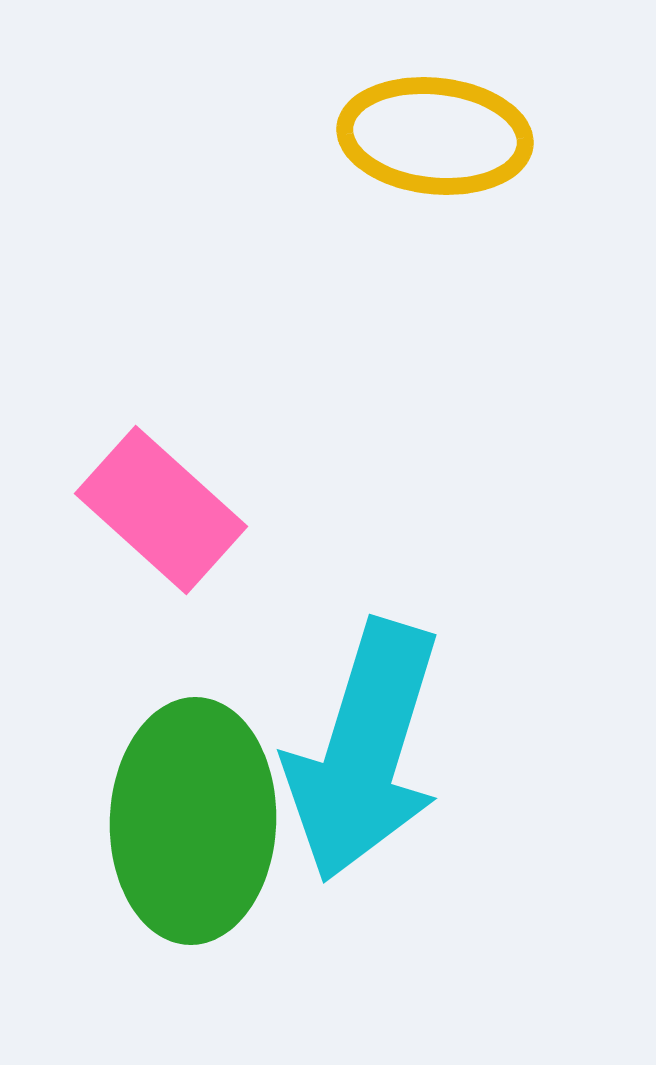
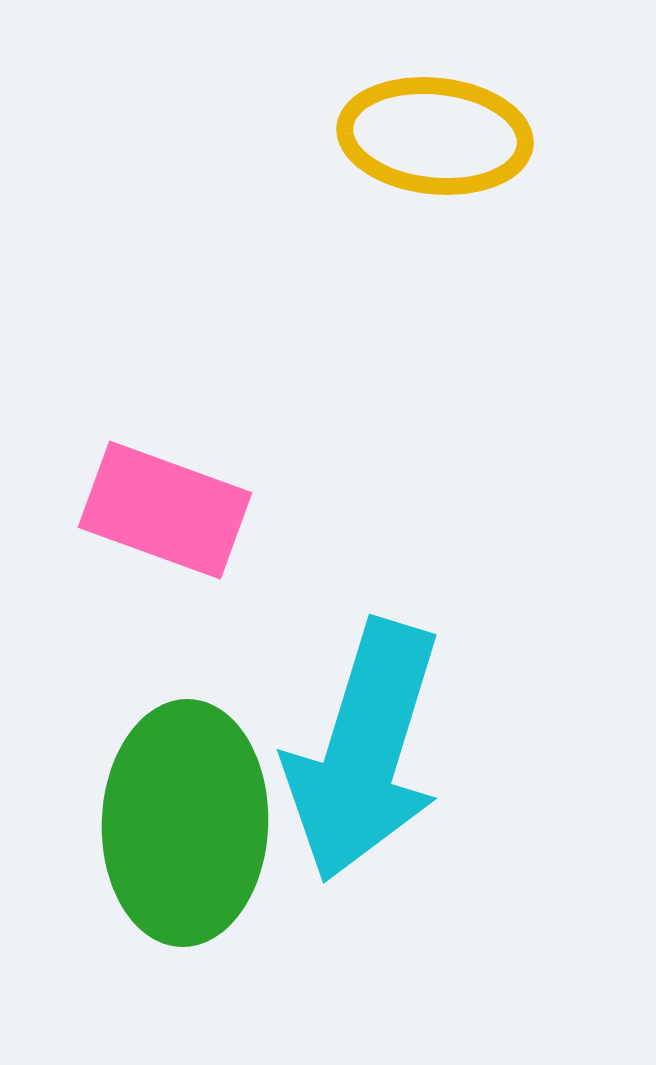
pink rectangle: moved 4 px right; rotated 22 degrees counterclockwise
green ellipse: moved 8 px left, 2 px down
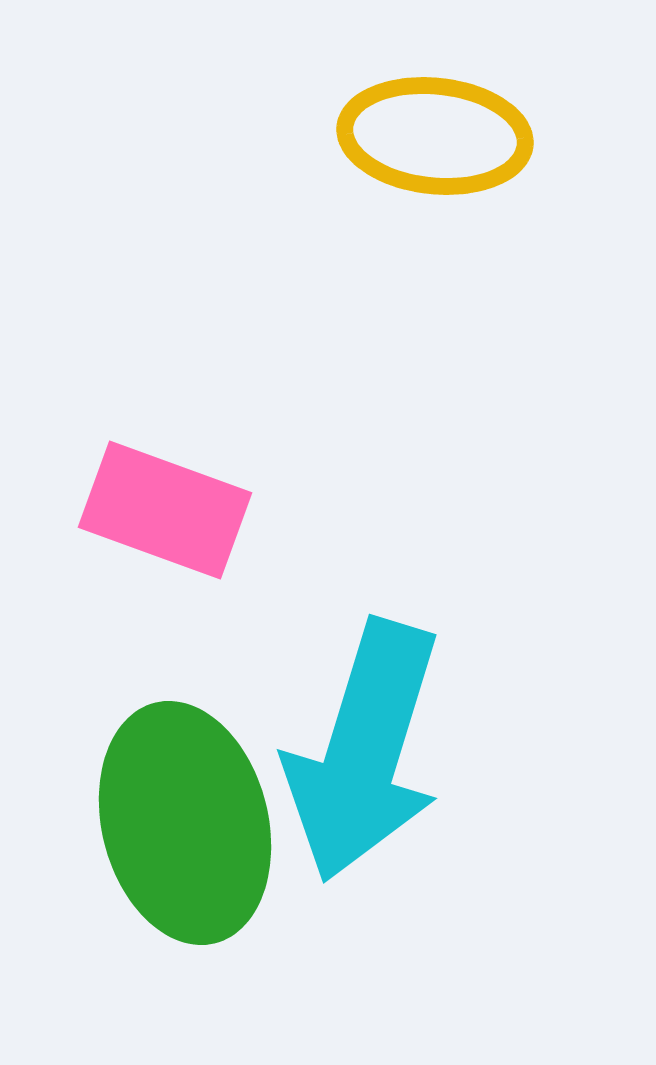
green ellipse: rotated 16 degrees counterclockwise
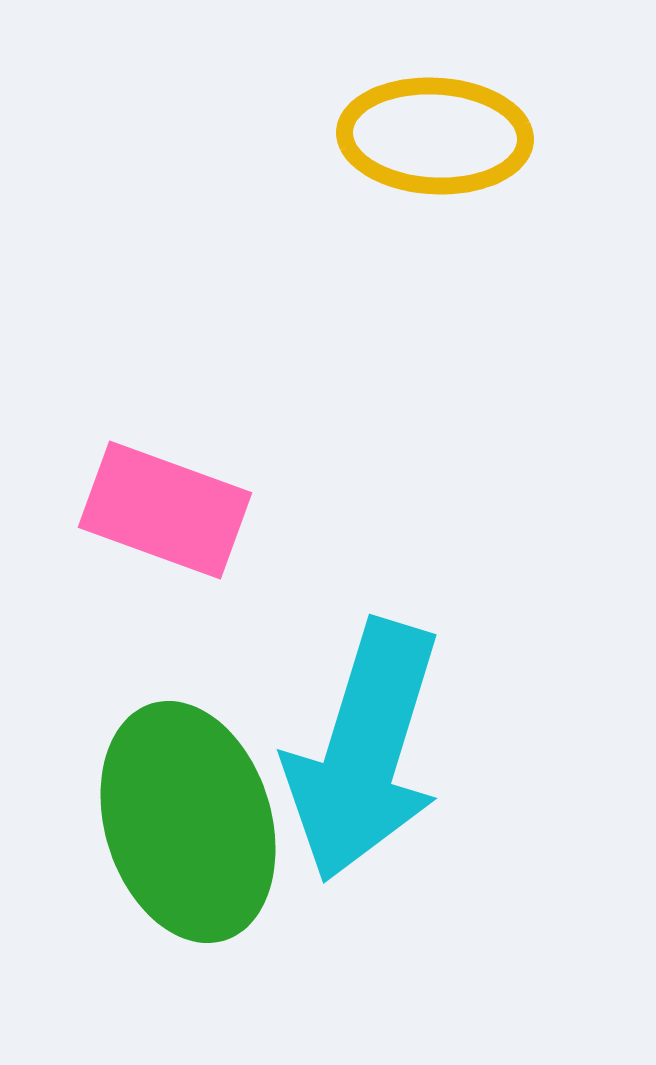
yellow ellipse: rotated 3 degrees counterclockwise
green ellipse: moved 3 px right, 1 px up; rotated 3 degrees counterclockwise
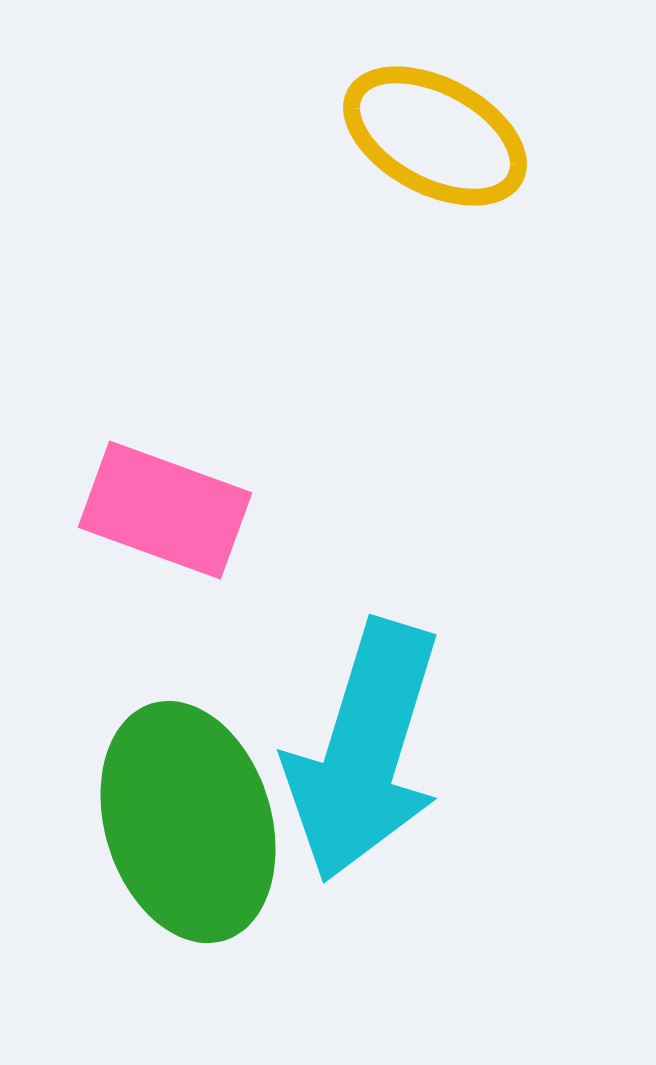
yellow ellipse: rotated 25 degrees clockwise
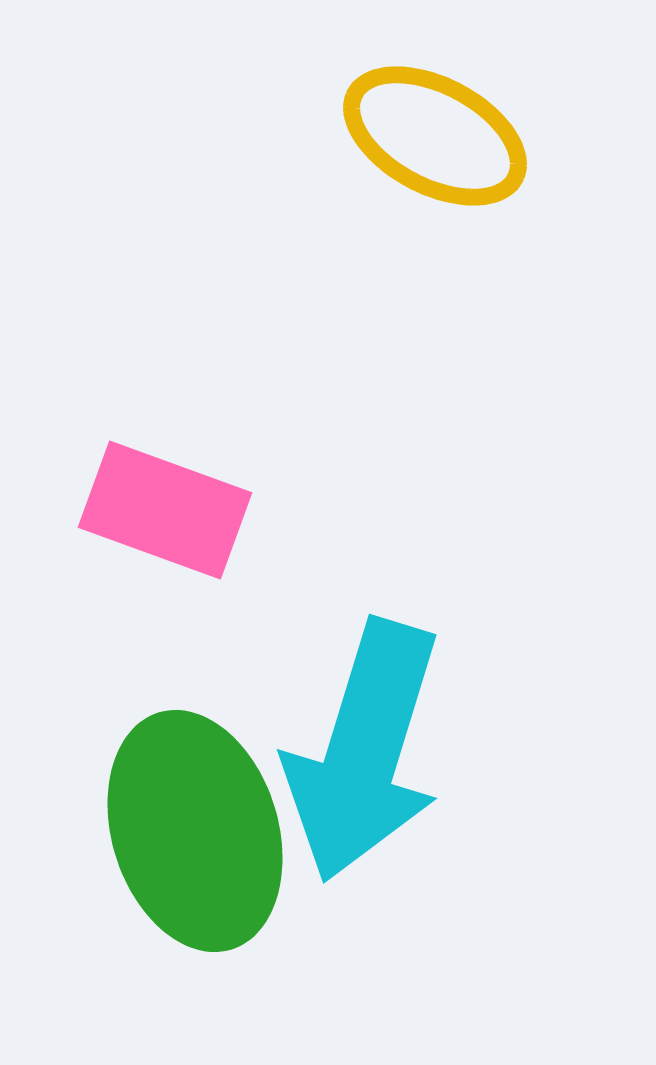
green ellipse: moved 7 px right, 9 px down
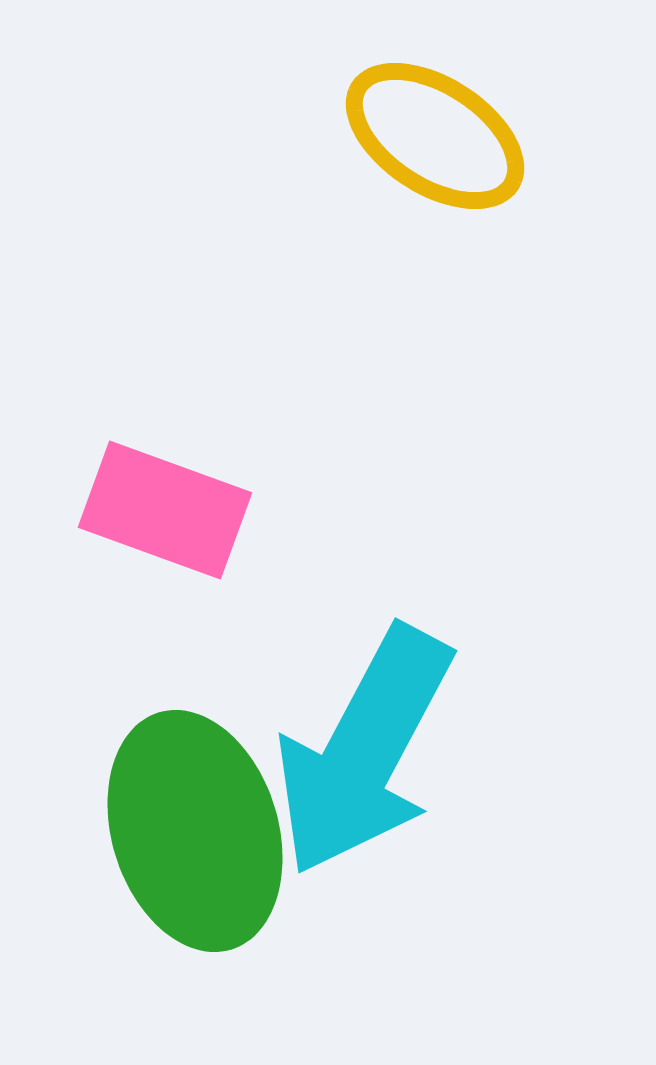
yellow ellipse: rotated 5 degrees clockwise
cyan arrow: rotated 11 degrees clockwise
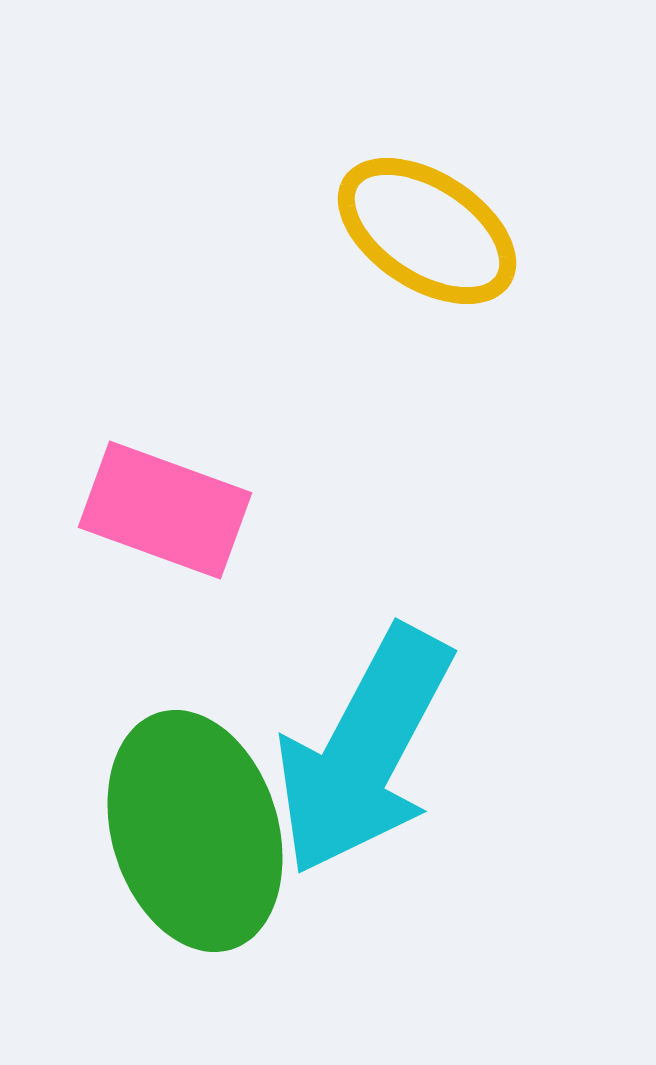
yellow ellipse: moved 8 px left, 95 px down
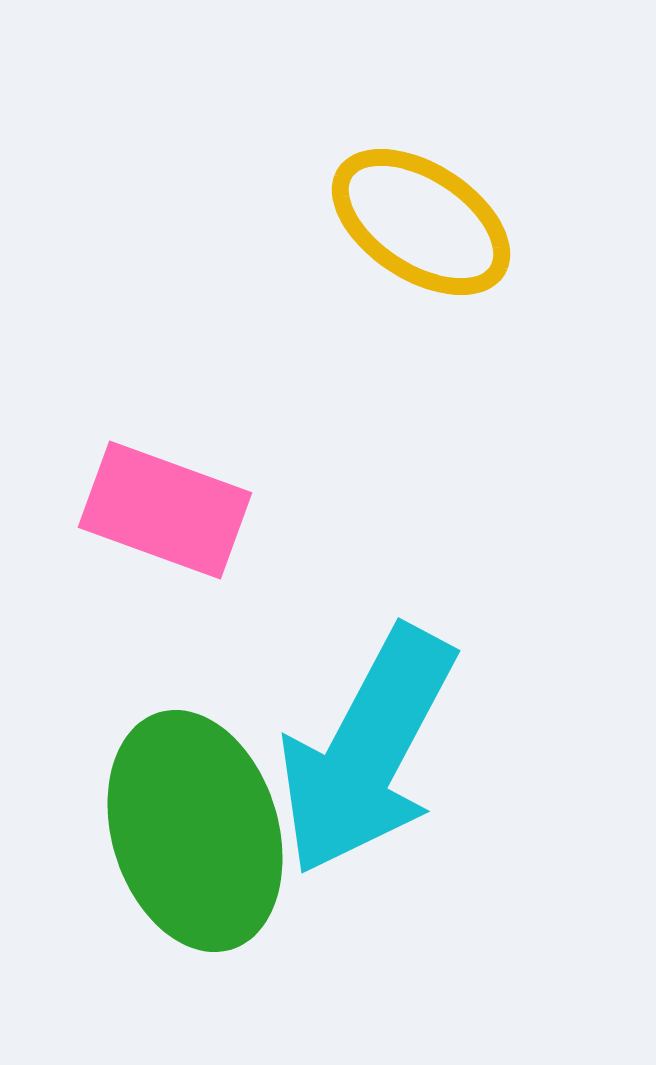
yellow ellipse: moved 6 px left, 9 px up
cyan arrow: moved 3 px right
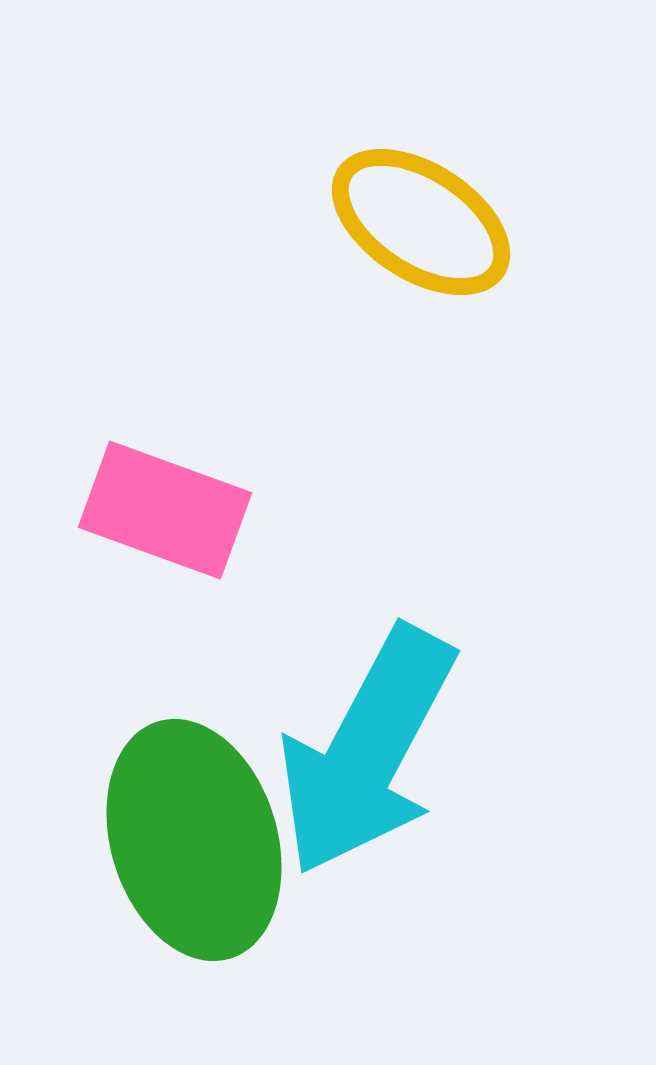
green ellipse: moved 1 px left, 9 px down
